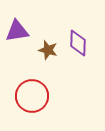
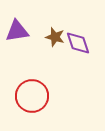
purple diamond: rotated 20 degrees counterclockwise
brown star: moved 7 px right, 13 px up
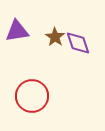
brown star: rotated 18 degrees clockwise
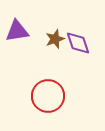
brown star: moved 2 px down; rotated 18 degrees clockwise
red circle: moved 16 px right
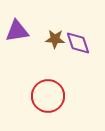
brown star: rotated 24 degrees clockwise
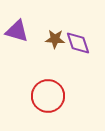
purple triangle: rotated 25 degrees clockwise
